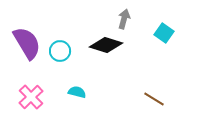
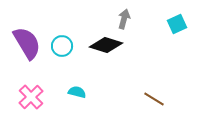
cyan square: moved 13 px right, 9 px up; rotated 30 degrees clockwise
cyan circle: moved 2 px right, 5 px up
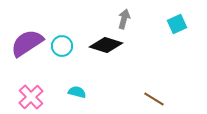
purple semicircle: rotated 92 degrees counterclockwise
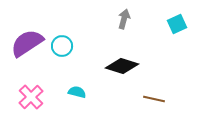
black diamond: moved 16 px right, 21 px down
brown line: rotated 20 degrees counterclockwise
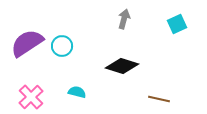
brown line: moved 5 px right
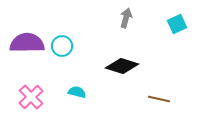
gray arrow: moved 2 px right, 1 px up
purple semicircle: rotated 32 degrees clockwise
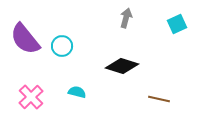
purple semicircle: moved 2 px left, 4 px up; rotated 128 degrees counterclockwise
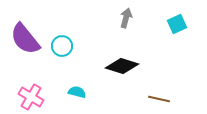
pink cross: rotated 15 degrees counterclockwise
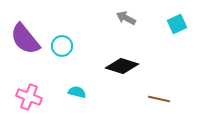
gray arrow: rotated 78 degrees counterclockwise
pink cross: moved 2 px left; rotated 10 degrees counterclockwise
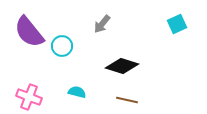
gray arrow: moved 24 px left, 6 px down; rotated 78 degrees counterclockwise
purple semicircle: moved 4 px right, 7 px up
brown line: moved 32 px left, 1 px down
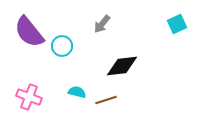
black diamond: rotated 24 degrees counterclockwise
brown line: moved 21 px left; rotated 30 degrees counterclockwise
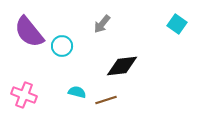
cyan square: rotated 30 degrees counterclockwise
pink cross: moved 5 px left, 2 px up
